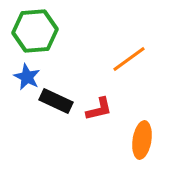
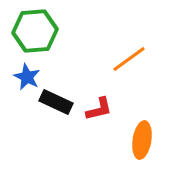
black rectangle: moved 1 px down
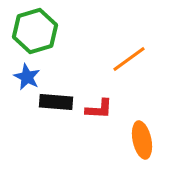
green hexagon: rotated 12 degrees counterclockwise
black rectangle: rotated 20 degrees counterclockwise
red L-shape: rotated 16 degrees clockwise
orange ellipse: rotated 21 degrees counterclockwise
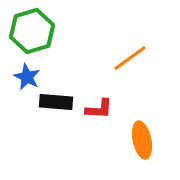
green hexagon: moved 3 px left
orange line: moved 1 px right, 1 px up
